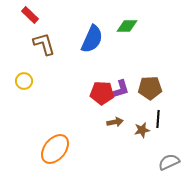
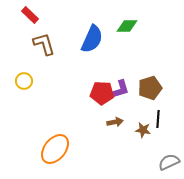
brown pentagon: rotated 15 degrees counterclockwise
brown star: moved 1 px right; rotated 21 degrees clockwise
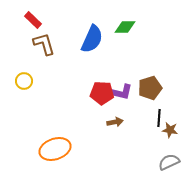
red rectangle: moved 3 px right, 5 px down
green diamond: moved 2 px left, 1 px down
purple L-shape: moved 2 px right, 2 px down; rotated 30 degrees clockwise
black line: moved 1 px right, 1 px up
brown star: moved 27 px right
orange ellipse: rotated 32 degrees clockwise
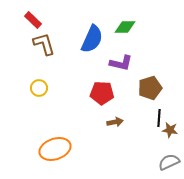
yellow circle: moved 15 px right, 7 px down
purple L-shape: moved 29 px up
